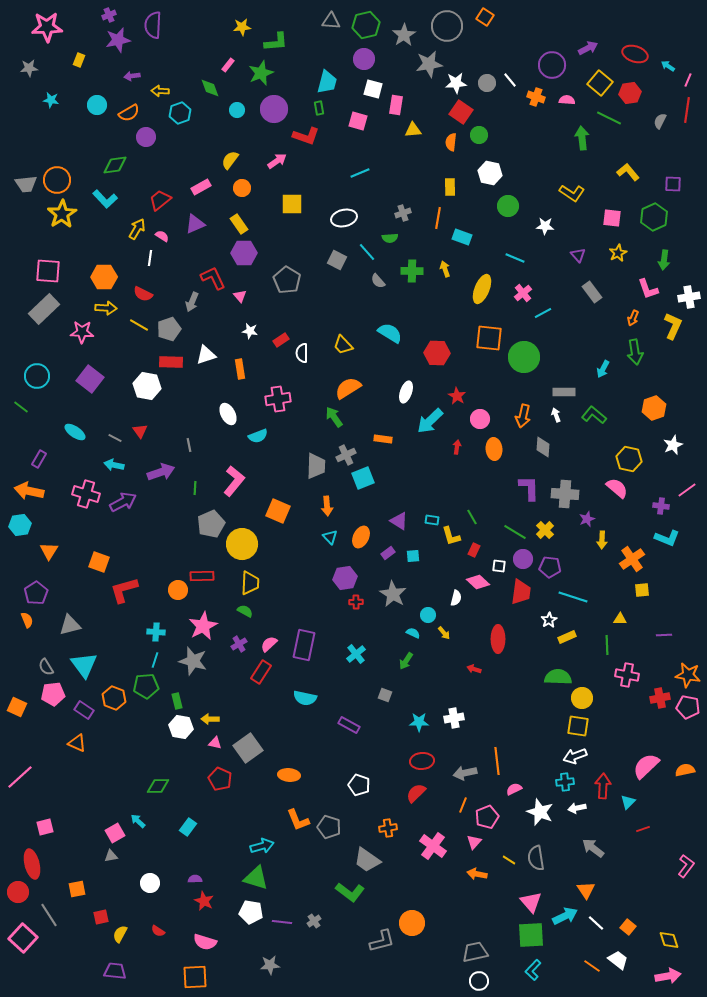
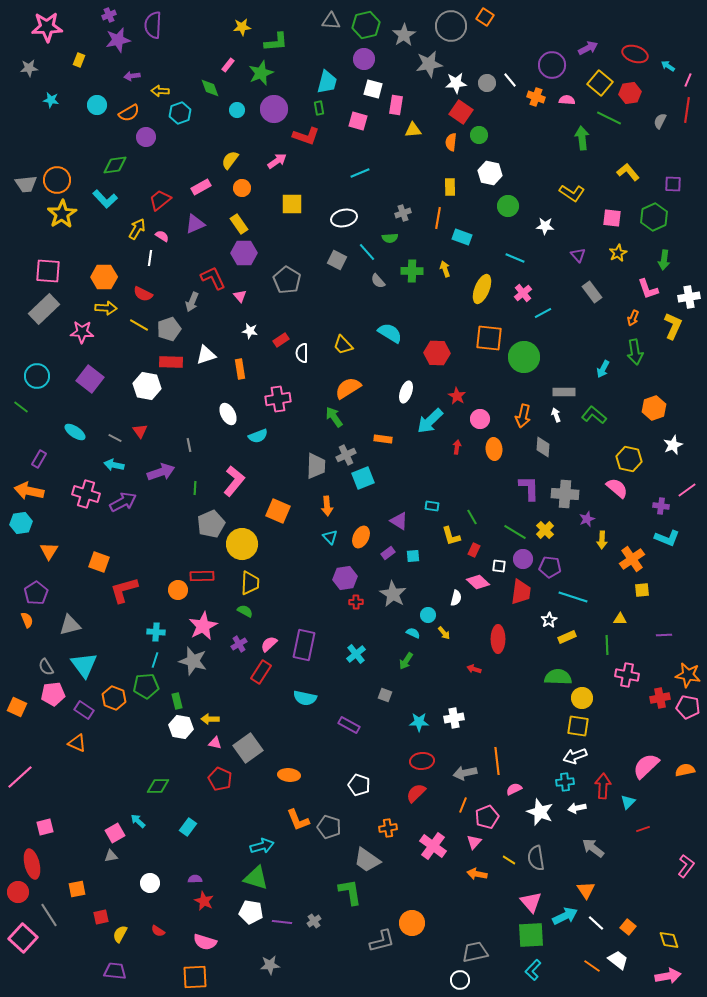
gray circle at (447, 26): moved 4 px right
cyan rectangle at (432, 520): moved 14 px up
cyan hexagon at (20, 525): moved 1 px right, 2 px up
green L-shape at (350, 892): rotated 136 degrees counterclockwise
white circle at (479, 981): moved 19 px left, 1 px up
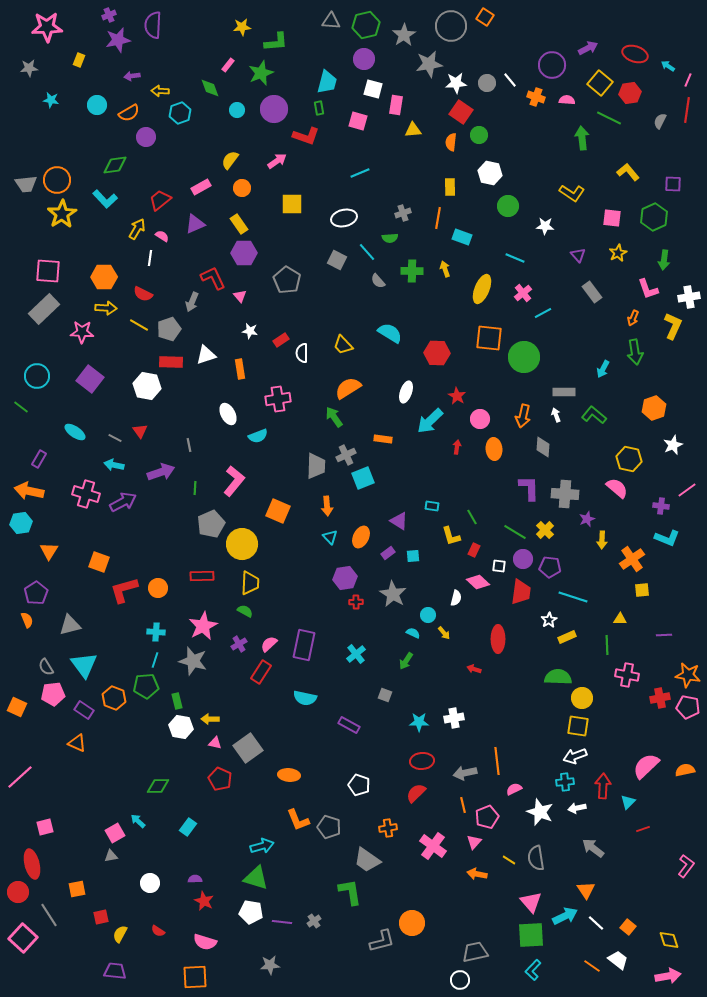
orange circle at (178, 590): moved 20 px left, 2 px up
orange line at (463, 805): rotated 35 degrees counterclockwise
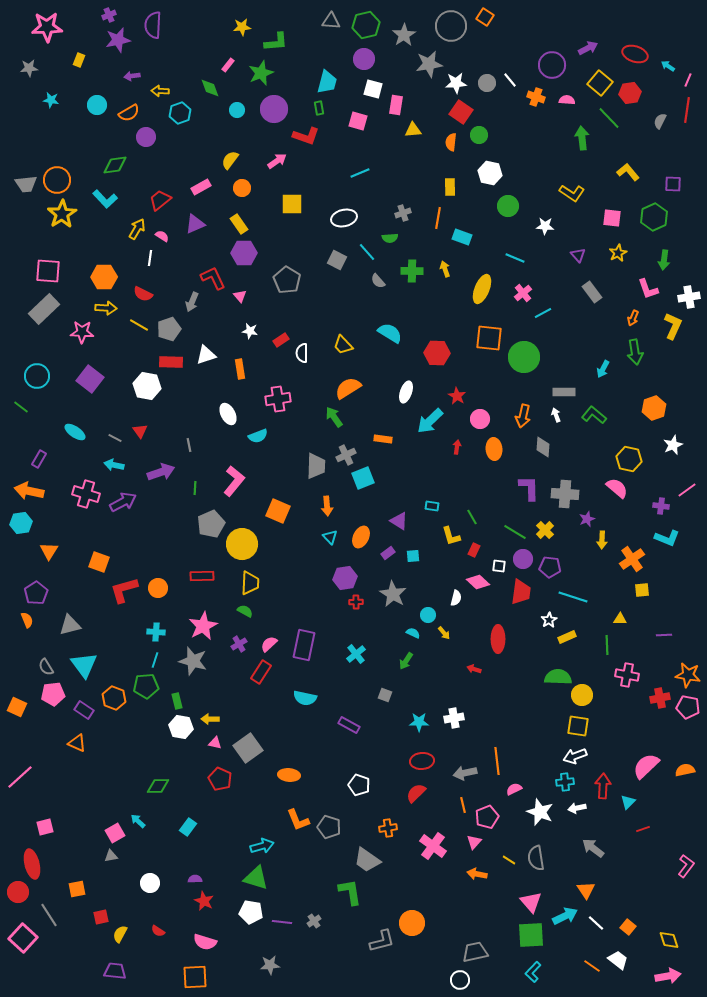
green line at (609, 118): rotated 20 degrees clockwise
yellow circle at (582, 698): moved 3 px up
cyan L-shape at (533, 970): moved 2 px down
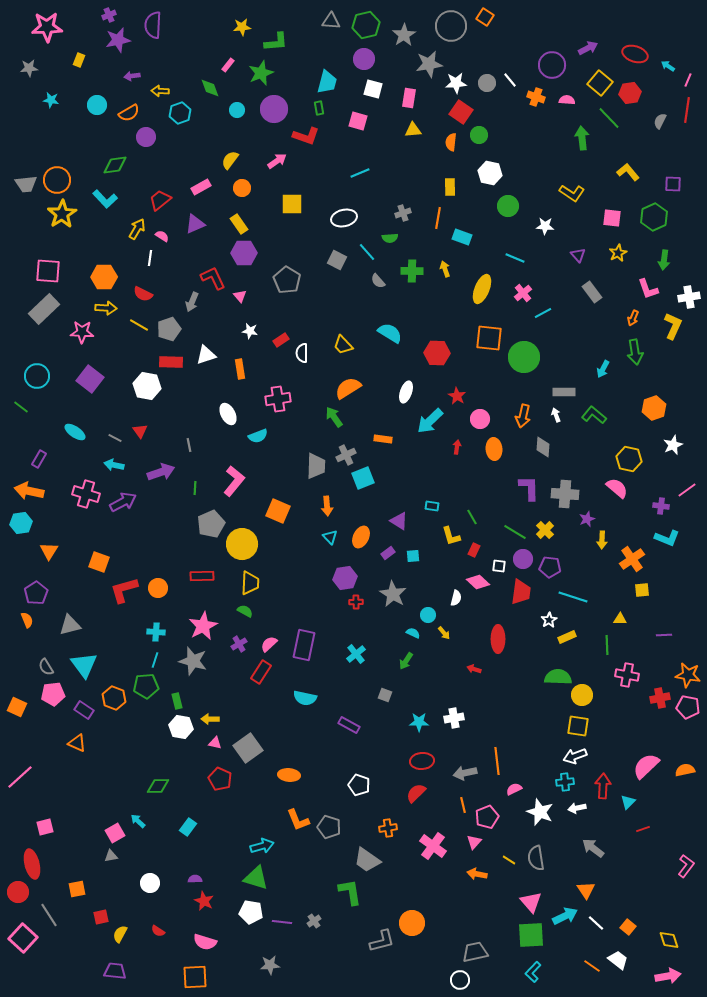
pink rectangle at (396, 105): moved 13 px right, 7 px up
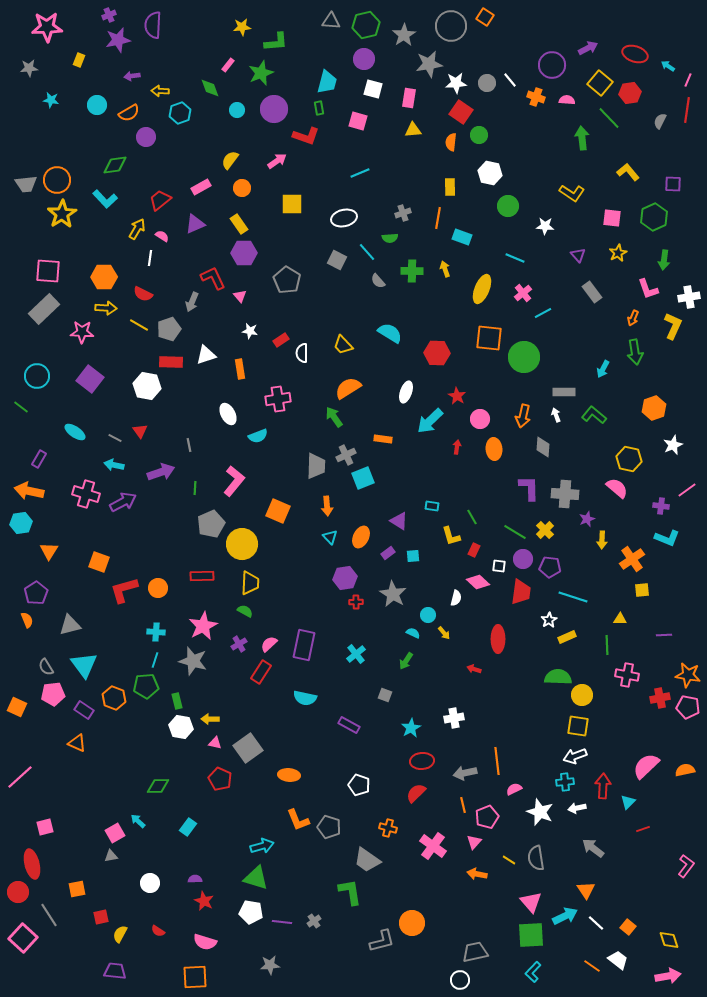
cyan star at (419, 722): moved 8 px left, 6 px down; rotated 30 degrees counterclockwise
orange cross at (388, 828): rotated 24 degrees clockwise
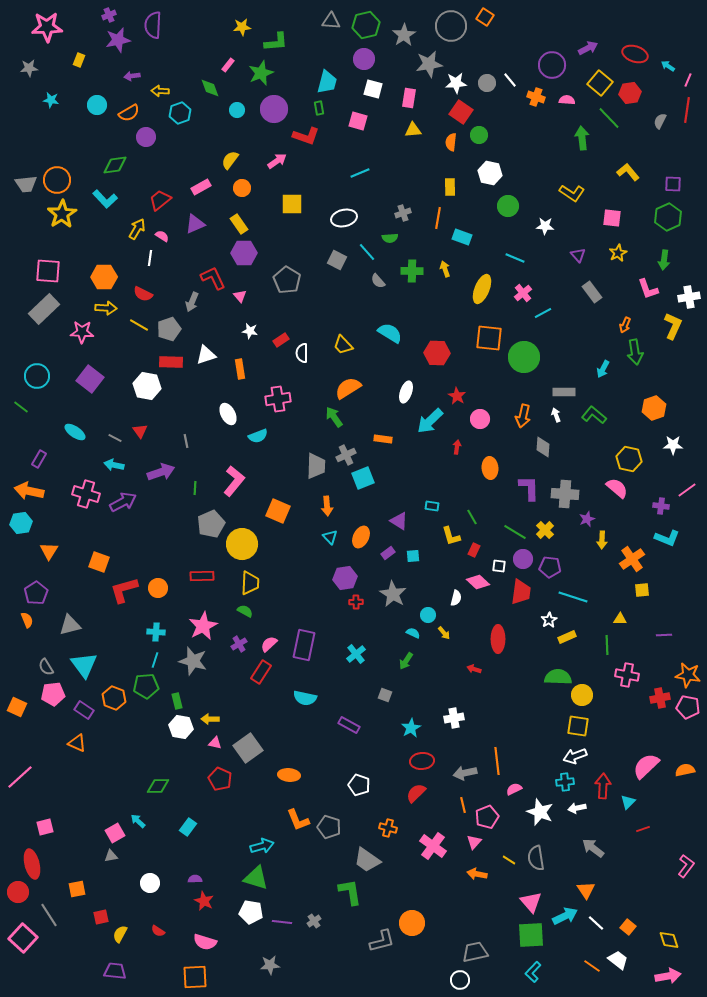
green hexagon at (654, 217): moved 14 px right
orange arrow at (633, 318): moved 8 px left, 7 px down
gray line at (189, 445): moved 3 px left, 4 px up
white star at (673, 445): rotated 24 degrees clockwise
orange ellipse at (494, 449): moved 4 px left, 19 px down
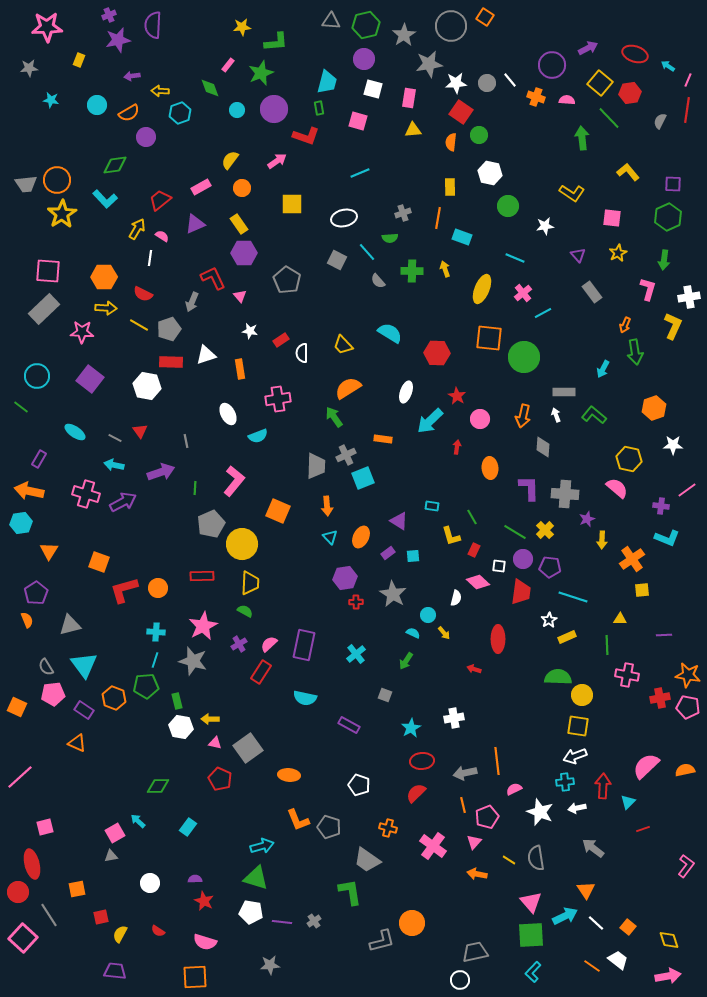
white star at (545, 226): rotated 12 degrees counterclockwise
pink L-shape at (648, 289): rotated 145 degrees counterclockwise
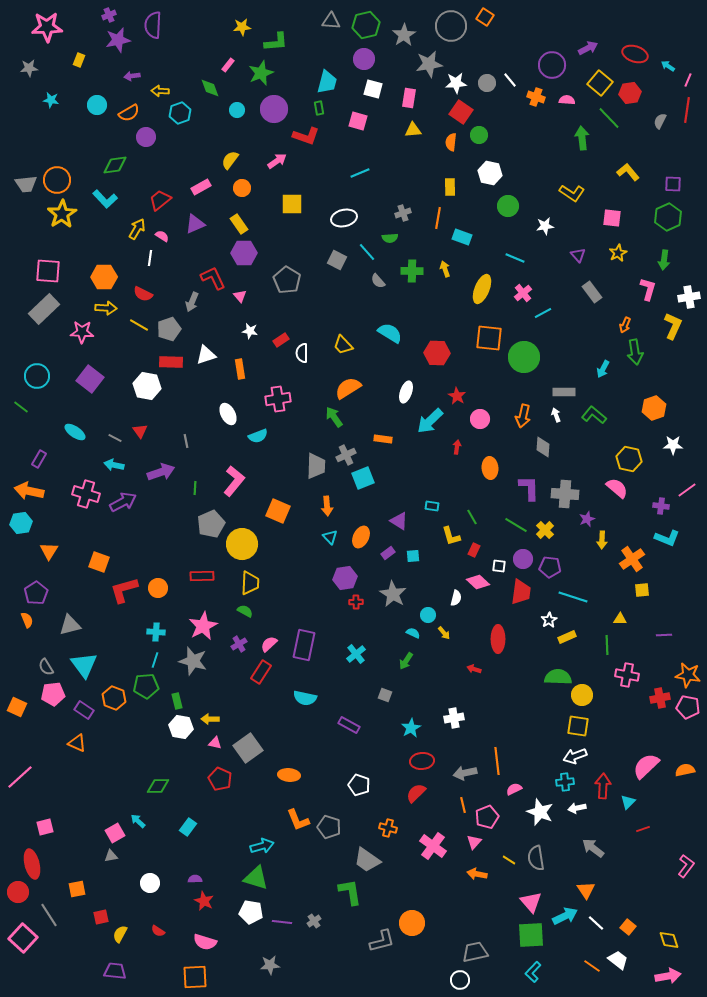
green line at (515, 532): moved 1 px right, 7 px up
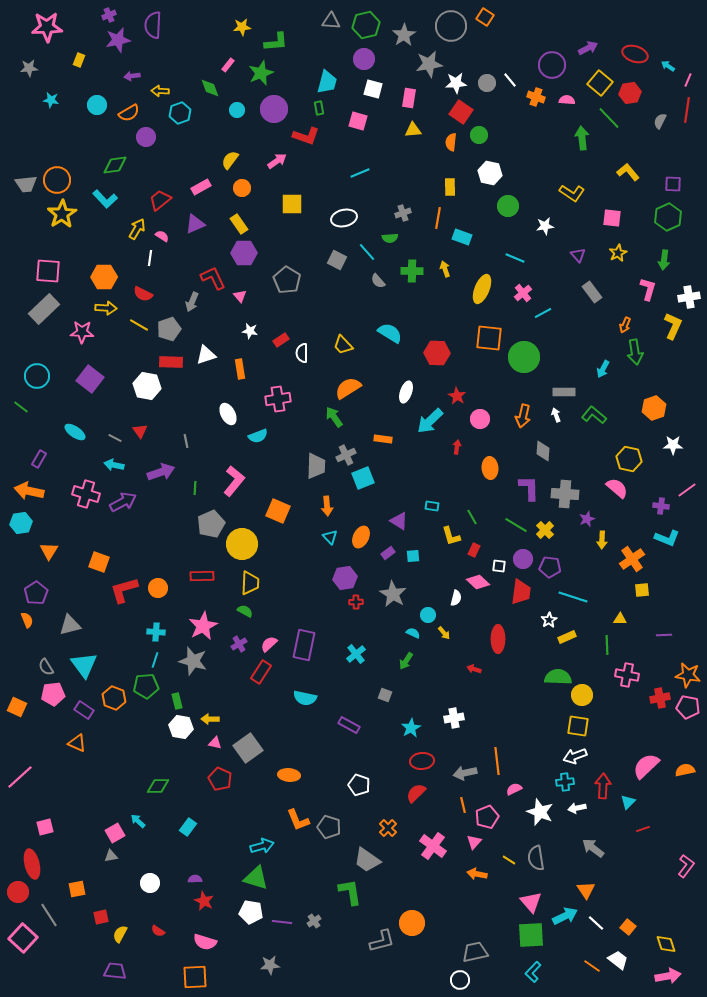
gray diamond at (543, 447): moved 4 px down
orange cross at (388, 828): rotated 30 degrees clockwise
yellow diamond at (669, 940): moved 3 px left, 4 px down
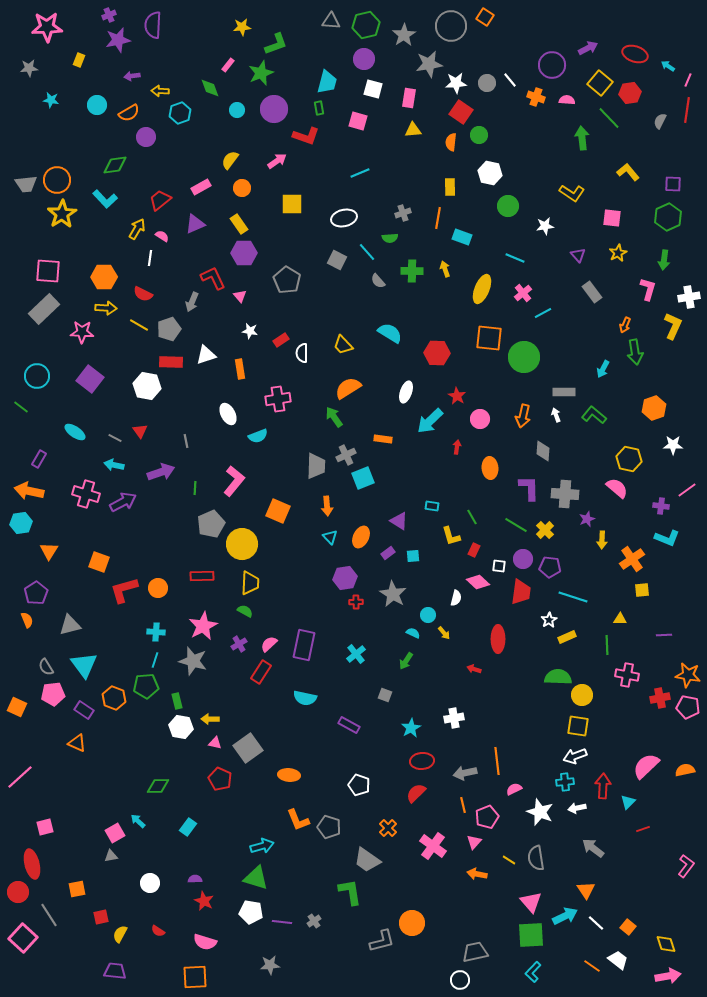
green L-shape at (276, 42): moved 2 px down; rotated 15 degrees counterclockwise
